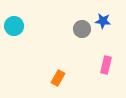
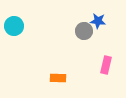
blue star: moved 5 px left
gray circle: moved 2 px right, 2 px down
orange rectangle: rotated 63 degrees clockwise
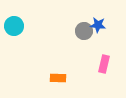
blue star: moved 4 px down
pink rectangle: moved 2 px left, 1 px up
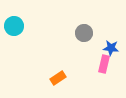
blue star: moved 13 px right, 23 px down
gray circle: moved 2 px down
orange rectangle: rotated 35 degrees counterclockwise
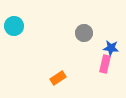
pink rectangle: moved 1 px right
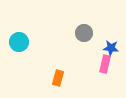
cyan circle: moved 5 px right, 16 px down
orange rectangle: rotated 42 degrees counterclockwise
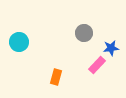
blue star: rotated 14 degrees counterclockwise
pink rectangle: moved 8 px left, 1 px down; rotated 30 degrees clockwise
orange rectangle: moved 2 px left, 1 px up
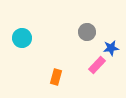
gray circle: moved 3 px right, 1 px up
cyan circle: moved 3 px right, 4 px up
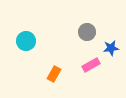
cyan circle: moved 4 px right, 3 px down
pink rectangle: moved 6 px left; rotated 18 degrees clockwise
orange rectangle: moved 2 px left, 3 px up; rotated 14 degrees clockwise
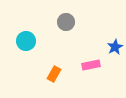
gray circle: moved 21 px left, 10 px up
blue star: moved 4 px right, 1 px up; rotated 21 degrees counterclockwise
pink rectangle: rotated 18 degrees clockwise
